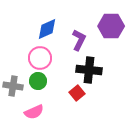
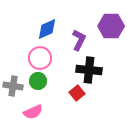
pink semicircle: moved 1 px left
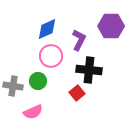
pink circle: moved 11 px right, 2 px up
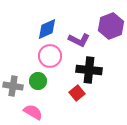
purple hexagon: rotated 20 degrees counterclockwise
purple L-shape: rotated 90 degrees clockwise
pink circle: moved 1 px left
pink semicircle: rotated 126 degrees counterclockwise
